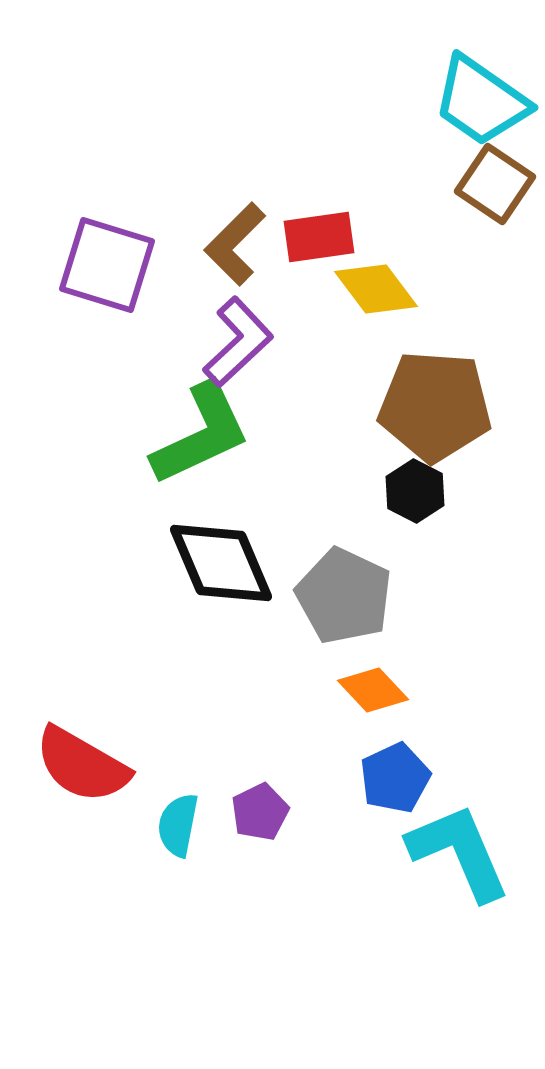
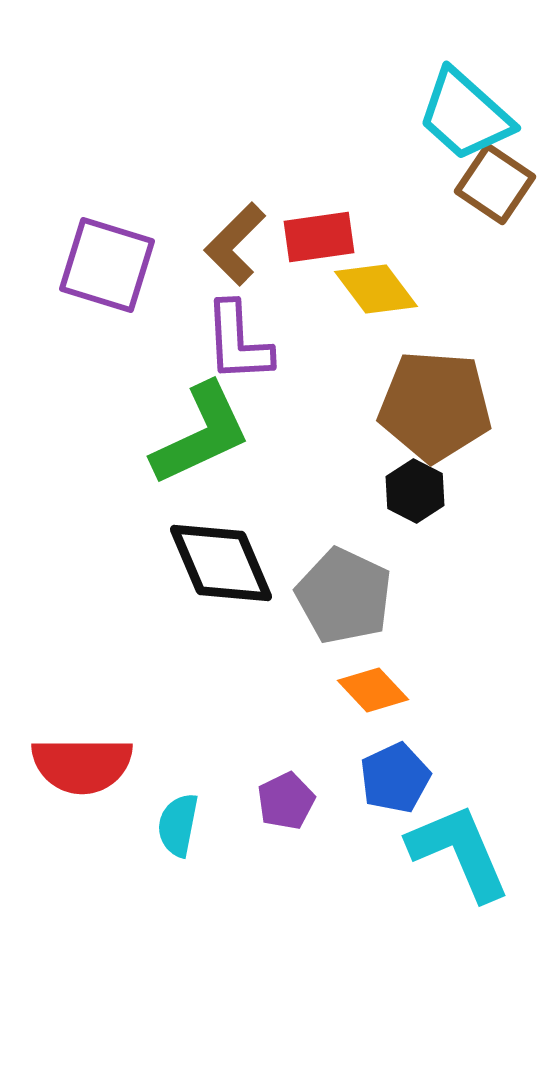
cyan trapezoid: moved 16 px left, 14 px down; rotated 7 degrees clockwise
purple L-shape: rotated 130 degrees clockwise
red semicircle: rotated 30 degrees counterclockwise
purple pentagon: moved 26 px right, 11 px up
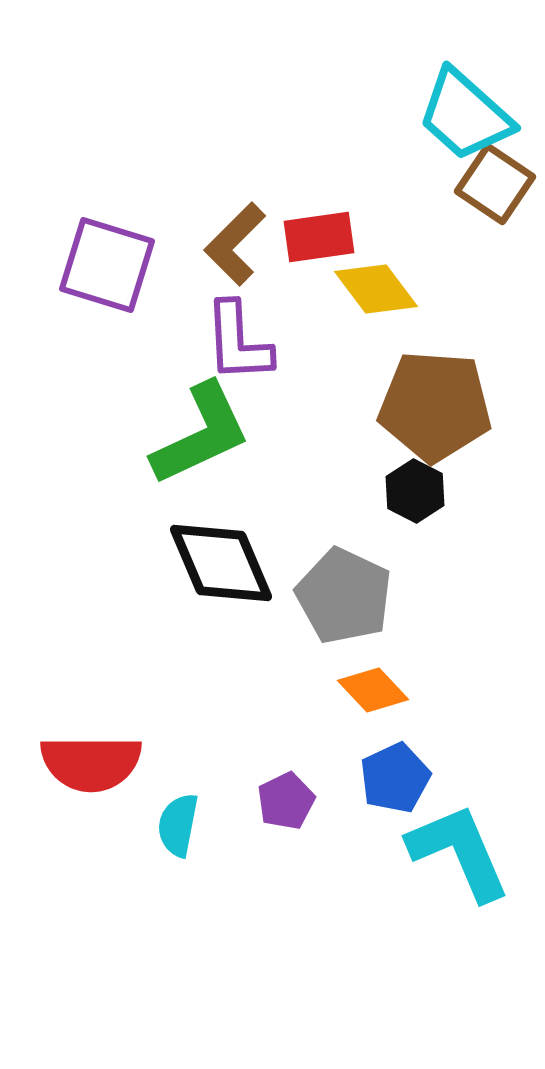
red semicircle: moved 9 px right, 2 px up
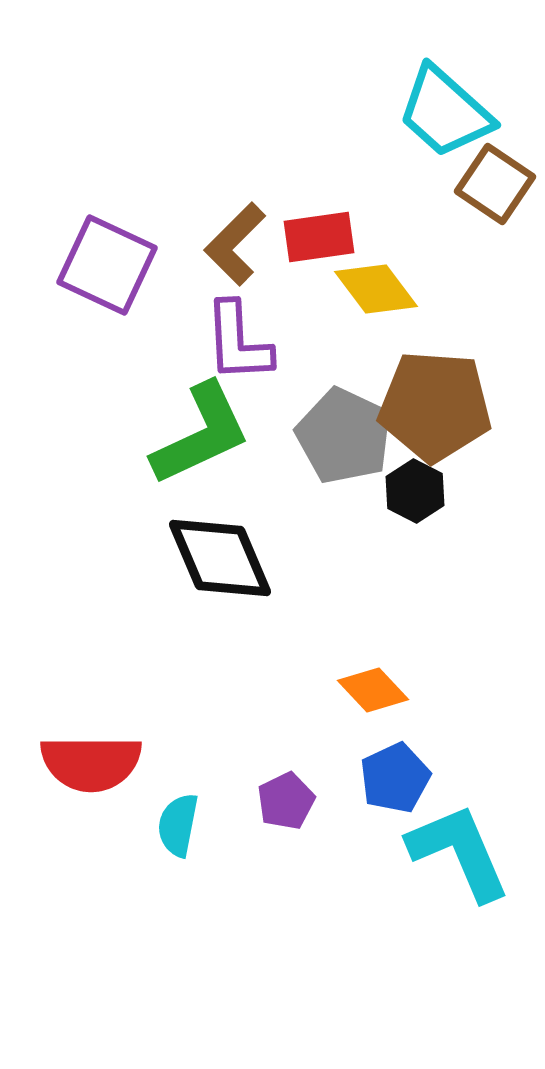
cyan trapezoid: moved 20 px left, 3 px up
purple square: rotated 8 degrees clockwise
black diamond: moved 1 px left, 5 px up
gray pentagon: moved 160 px up
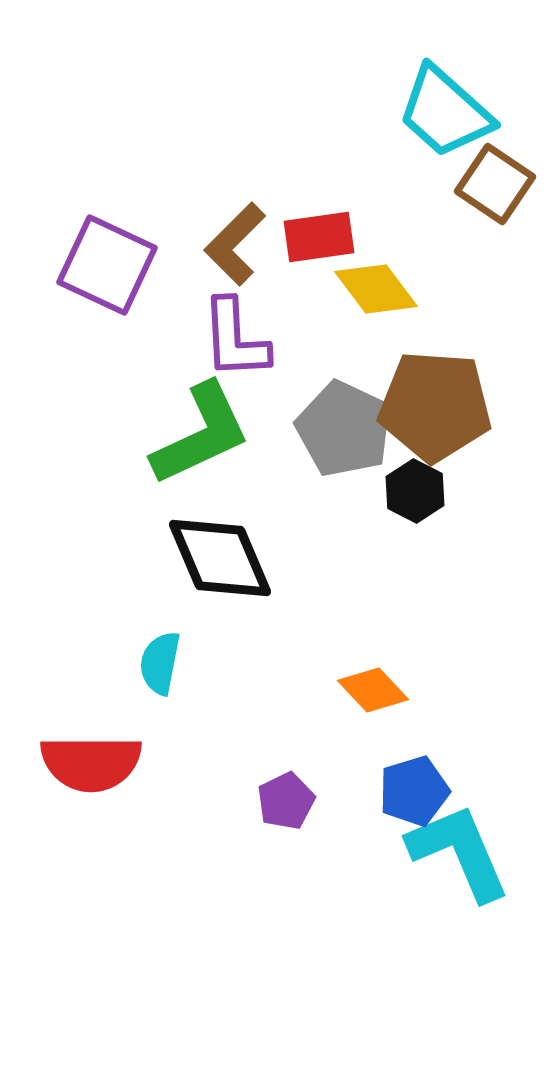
purple L-shape: moved 3 px left, 3 px up
gray pentagon: moved 7 px up
blue pentagon: moved 19 px right, 13 px down; rotated 8 degrees clockwise
cyan semicircle: moved 18 px left, 162 px up
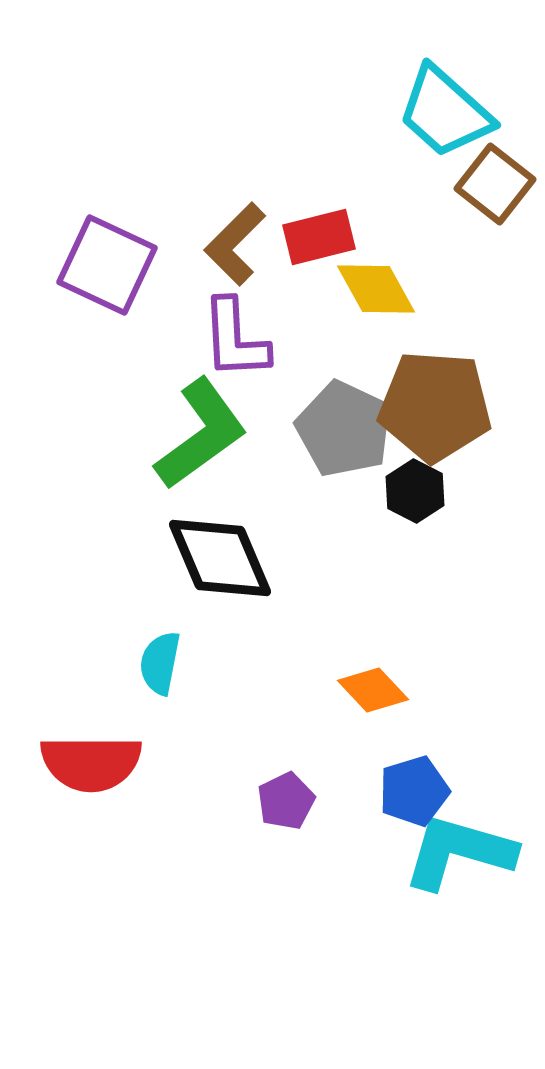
brown square: rotated 4 degrees clockwise
red rectangle: rotated 6 degrees counterclockwise
yellow diamond: rotated 8 degrees clockwise
green L-shape: rotated 11 degrees counterclockwise
cyan L-shape: rotated 51 degrees counterclockwise
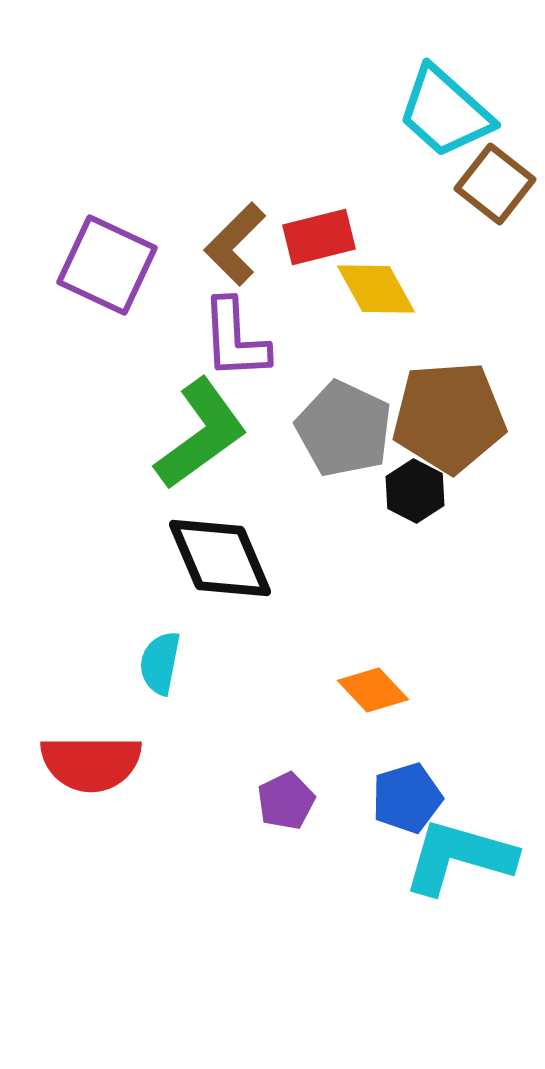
brown pentagon: moved 14 px right, 11 px down; rotated 8 degrees counterclockwise
blue pentagon: moved 7 px left, 7 px down
cyan L-shape: moved 5 px down
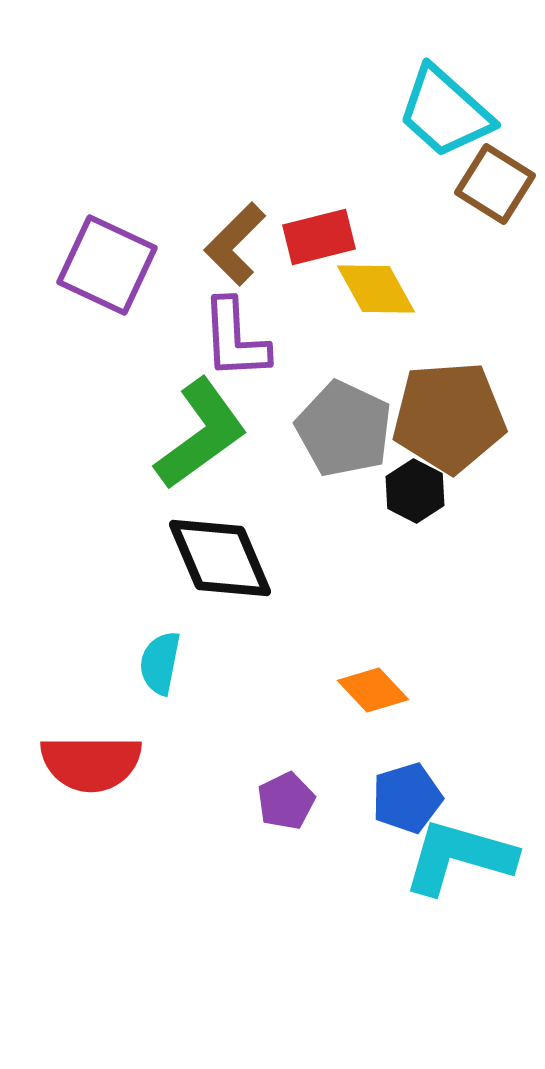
brown square: rotated 6 degrees counterclockwise
